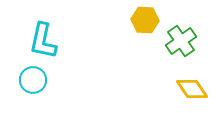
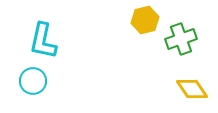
yellow hexagon: rotated 16 degrees counterclockwise
green cross: moved 2 px up; rotated 16 degrees clockwise
cyan circle: moved 1 px down
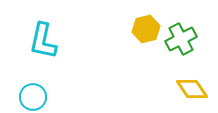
yellow hexagon: moved 1 px right, 9 px down
green cross: rotated 8 degrees counterclockwise
cyan circle: moved 16 px down
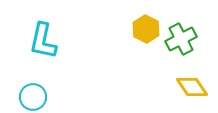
yellow hexagon: rotated 20 degrees counterclockwise
yellow diamond: moved 2 px up
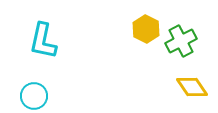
green cross: moved 2 px down
cyan circle: moved 1 px right, 1 px up
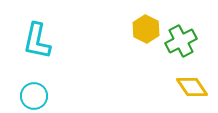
cyan L-shape: moved 6 px left
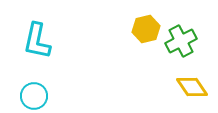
yellow hexagon: rotated 20 degrees clockwise
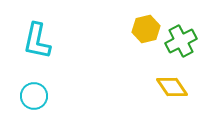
yellow diamond: moved 20 px left
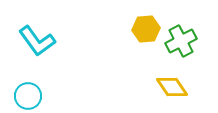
yellow hexagon: rotated 8 degrees clockwise
cyan L-shape: rotated 48 degrees counterclockwise
cyan circle: moved 6 px left
